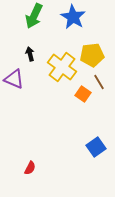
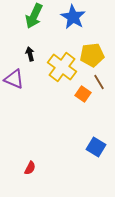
blue square: rotated 24 degrees counterclockwise
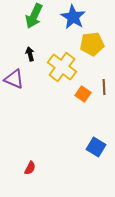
yellow pentagon: moved 11 px up
brown line: moved 5 px right, 5 px down; rotated 28 degrees clockwise
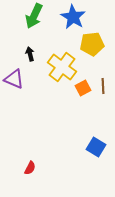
brown line: moved 1 px left, 1 px up
orange square: moved 6 px up; rotated 28 degrees clockwise
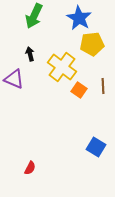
blue star: moved 6 px right, 1 px down
orange square: moved 4 px left, 2 px down; rotated 28 degrees counterclockwise
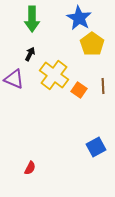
green arrow: moved 2 px left, 3 px down; rotated 25 degrees counterclockwise
yellow pentagon: rotated 30 degrees counterclockwise
black arrow: rotated 40 degrees clockwise
yellow cross: moved 8 px left, 8 px down
blue square: rotated 30 degrees clockwise
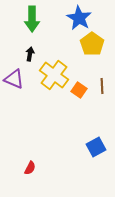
black arrow: rotated 16 degrees counterclockwise
brown line: moved 1 px left
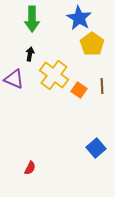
blue square: moved 1 px down; rotated 12 degrees counterclockwise
